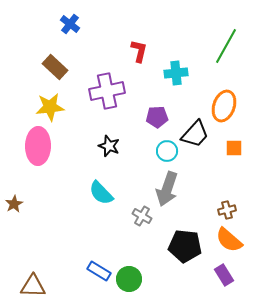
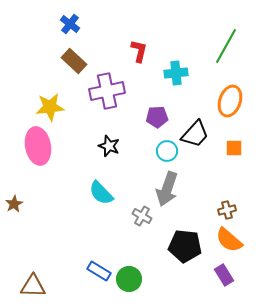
brown rectangle: moved 19 px right, 6 px up
orange ellipse: moved 6 px right, 5 px up
pink ellipse: rotated 12 degrees counterclockwise
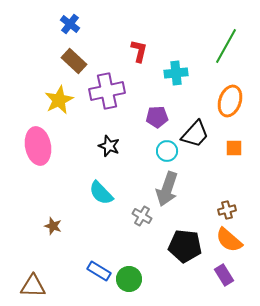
yellow star: moved 9 px right, 7 px up; rotated 20 degrees counterclockwise
brown star: moved 39 px right, 22 px down; rotated 24 degrees counterclockwise
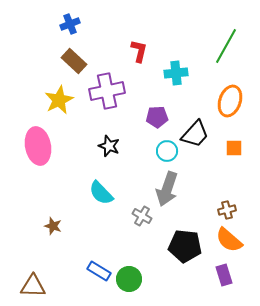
blue cross: rotated 30 degrees clockwise
purple rectangle: rotated 15 degrees clockwise
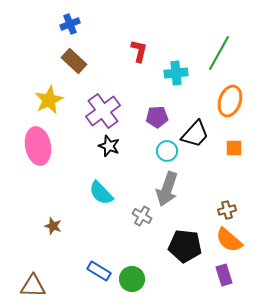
green line: moved 7 px left, 7 px down
purple cross: moved 4 px left, 20 px down; rotated 24 degrees counterclockwise
yellow star: moved 10 px left
green circle: moved 3 px right
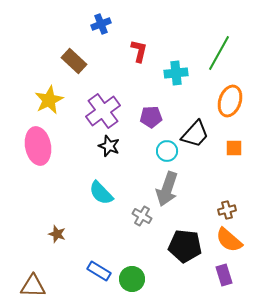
blue cross: moved 31 px right
purple pentagon: moved 6 px left
brown star: moved 4 px right, 8 px down
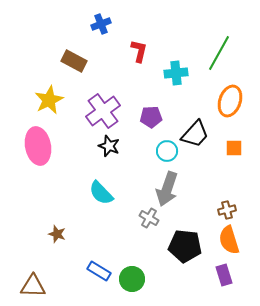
brown rectangle: rotated 15 degrees counterclockwise
gray cross: moved 7 px right, 2 px down
orange semicircle: rotated 32 degrees clockwise
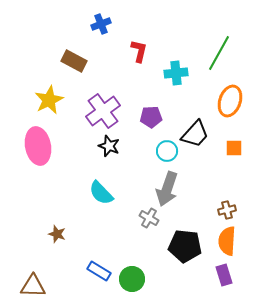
orange semicircle: moved 2 px left, 1 px down; rotated 20 degrees clockwise
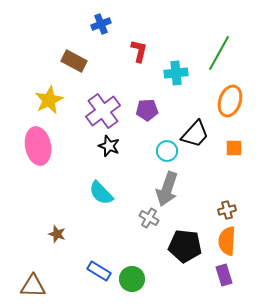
purple pentagon: moved 4 px left, 7 px up
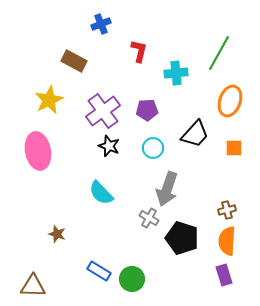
pink ellipse: moved 5 px down
cyan circle: moved 14 px left, 3 px up
black pentagon: moved 3 px left, 8 px up; rotated 12 degrees clockwise
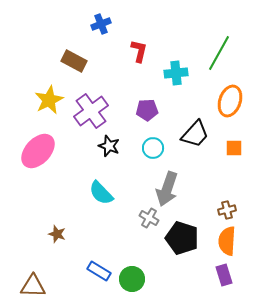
purple cross: moved 12 px left
pink ellipse: rotated 54 degrees clockwise
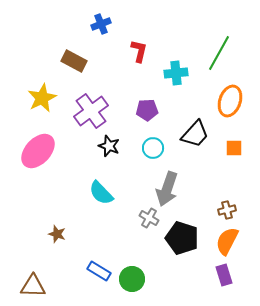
yellow star: moved 7 px left, 2 px up
orange semicircle: rotated 24 degrees clockwise
